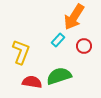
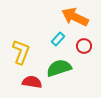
orange arrow: moved 1 px right; rotated 84 degrees clockwise
cyan rectangle: moved 1 px up
green semicircle: moved 8 px up
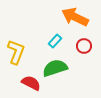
cyan rectangle: moved 3 px left, 2 px down
yellow L-shape: moved 5 px left
green semicircle: moved 4 px left
red semicircle: moved 1 px left, 1 px down; rotated 18 degrees clockwise
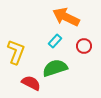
orange arrow: moved 9 px left
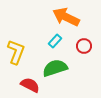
red semicircle: moved 1 px left, 2 px down
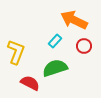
orange arrow: moved 8 px right, 3 px down
red semicircle: moved 2 px up
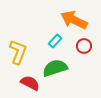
yellow L-shape: moved 2 px right
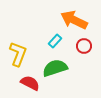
yellow L-shape: moved 2 px down
